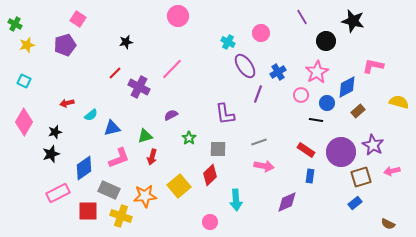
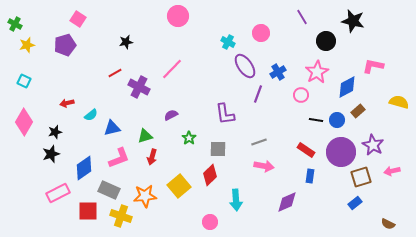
red line at (115, 73): rotated 16 degrees clockwise
blue circle at (327, 103): moved 10 px right, 17 px down
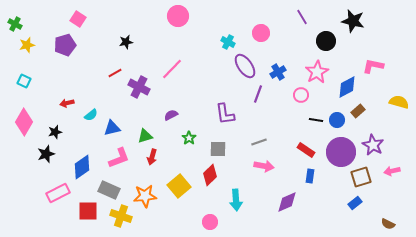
black star at (51, 154): moved 5 px left
blue diamond at (84, 168): moved 2 px left, 1 px up
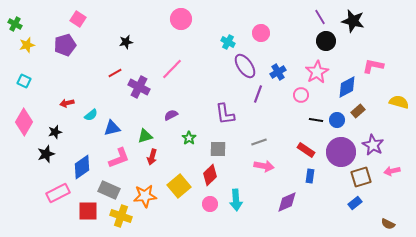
pink circle at (178, 16): moved 3 px right, 3 px down
purple line at (302, 17): moved 18 px right
pink circle at (210, 222): moved 18 px up
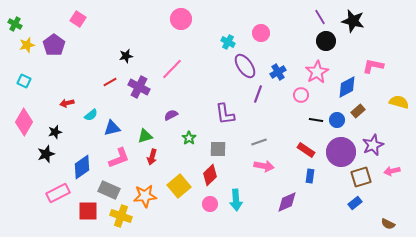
black star at (126, 42): moved 14 px down
purple pentagon at (65, 45): moved 11 px left; rotated 20 degrees counterclockwise
red line at (115, 73): moved 5 px left, 9 px down
purple star at (373, 145): rotated 20 degrees clockwise
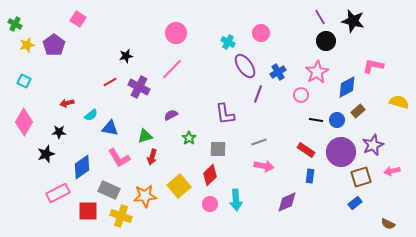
pink circle at (181, 19): moved 5 px left, 14 px down
blue triangle at (112, 128): moved 2 px left; rotated 24 degrees clockwise
black star at (55, 132): moved 4 px right; rotated 16 degrees clockwise
pink L-shape at (119, 158): rotated 80 degrees clockwise
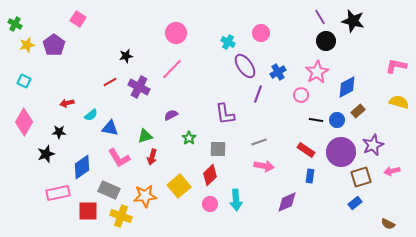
pink L-shape at (373, 66): moved 23 px right
pink rectangle at (58, 193): rotated 15 degrees clockwise
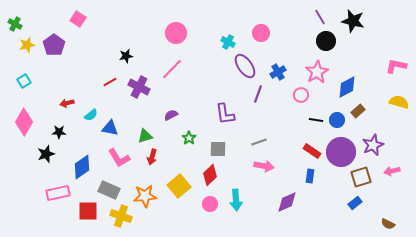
cyan square at (24, 81): rotated 32 degrees clockwise
red rectangle at (306, 150): moved 6 px right, 1 px down
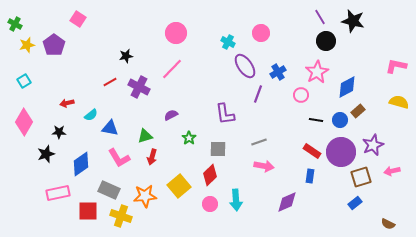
blue circle at (337, 120): moved 3 px right
blue diamond at (82, 167): moved 1 px left, 3 px up
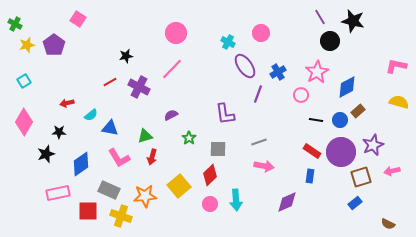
black circle at (326, 41): moved 4 px right
